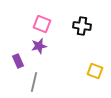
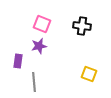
purple rectangle: rotated 32 degrees clockwise
yellow square: moved 6 px left, 3 px down
gray line: rotated 18 degrees counterclockwise
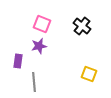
black cross: rotated 30 degrees clockwise
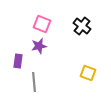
yellow square: moved 1 px left, 1 px up
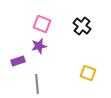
purple rectangle: rotated 64 degrees clockwise
gray line: moved 3 px right, 2 px down
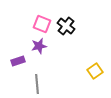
black cross: moved 16 px left
yellow square: moved 7 px right, 2 px up; rotated 35 degrees clockwise
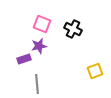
black cross: moved 7 px right, 3 px down; rotated 12 degrees counterclockwise
purple rectangle: moved 6 px right, 2 px up
yellow square: rotated 14 degrees clockwise
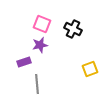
purple star: moved 1 px right, 1 px up
purple rectangle: moved 3 px down
yellow square: moved 5 px left, 2 px up
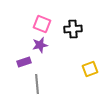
black cross: rotated 30 degrees counterclockwise
